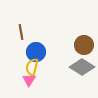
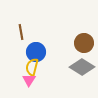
brown circle: moved 2 px up
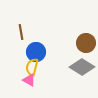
brown circle: moved 2 px right
pink triangle: rotated 32 degrees counterclockwise
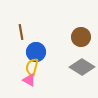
brown circle: moved 5 px left, 6 px up
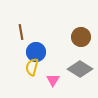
gray diamond: moved 2 px left, 2 px down
pink triangle: moved 24 px right; rotated 32 degrees clockwise
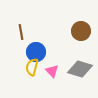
brown circle: moved 6 px up
gray diamond: rotated 15 degrees counterclockwise
pink triangle: moved 1 px left, 9 px up; rotated 16 degrees counterclockwise
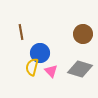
brown circle: moved 2 px right, 3 px down
blue circle: moved 4 px right, 1 px down
pink triangle: moved 1 px left
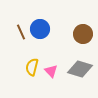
brown line: rotated 14 degrees counterclockwise
blue circle: moved 24 px up
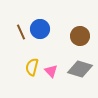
brown circle: moved 3 px left, 2 px down
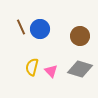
brown line: moved 5 px up
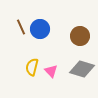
gray diamond: moved 2 px right
